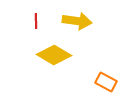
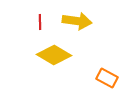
red line: moved 4 px right, 1 px down
orange rectangle: moved 1 px right, 4 px up
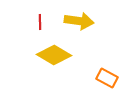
yellow arrow: moved 2 px right
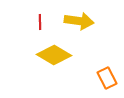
orange rectangle: rotated 35 degrees clockwise
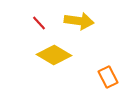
red line: moved 1 px left, 1 px down; rotated 42 degrees counterclockwise
orange rectangle: moved 1 px right, 1 px up
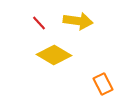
yellow arrow: moved 1 px left
orange rectangle: moved 5 px left, 7 px down
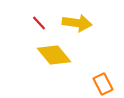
yellow arrow: moved 1 px left, 2 px down
yellow diamond: rotated 20 degrees clockwise
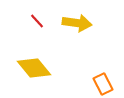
red line: moved 2 px left, 2 px up
yellow diamond: moved 20 px left, 13 px down
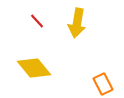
yellow arrow: rotated 92 degrees clockwise
